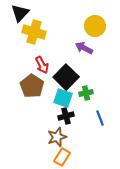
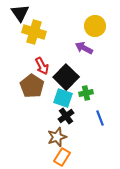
black triangle: rotated 18 degrees counterclockwise
red arrow: moved 1 px down
black cross: rotated 21 degrees counterclockwise
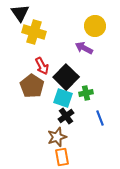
orange rectangle: rotated 42 degrees counterclockwise
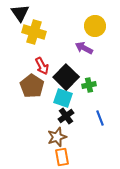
green cross: moved 3 px right, 8 px up
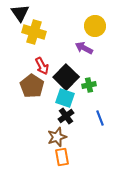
cyan square: moved 2 px right
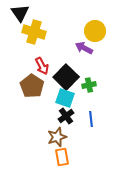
yellow circle: moved 5 px down
blue line: moved 9 px left, 1 px down; rotated 14 degrees clockwise
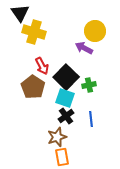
brown pentagon: moved 1 px right, 1 px down
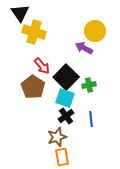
red arrow: rotated 12 degrees counterclockwise
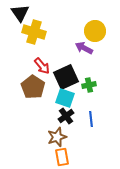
black square: rotated 20 degrees clockwise
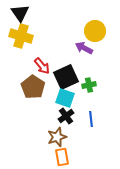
yellow cross: moved 13 px left, 4 px down
